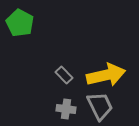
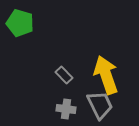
green pentagon: rotated 12 degrees counterclockwise
yellow arrow: rotated 96 degrees counterclockwise
gray trapezoid: moved 1 px up
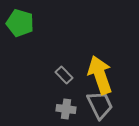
yellow arrow: moved 6 px left
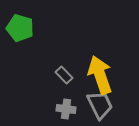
green pentagon: moved 5 px down
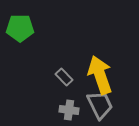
green pentagon: rotated 16 degrees counterclockwise
gray rectangle: moved 2 px down
gray cross: moved 3 px right, 1 px down
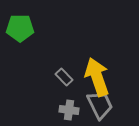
yellow arrow: moved 3 px left, 2 px down
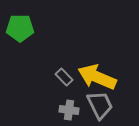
yellow arrow: rotated 48 degrees counterclockwise
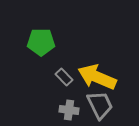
green pentagon: moved 21 px right, 14 px down
